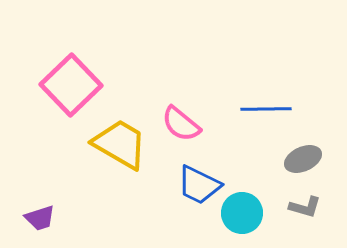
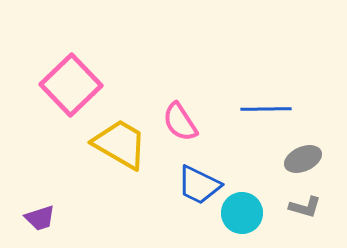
pink semicircle: moved 1 px left, 2 px up; rotated 18 degrees clockwise
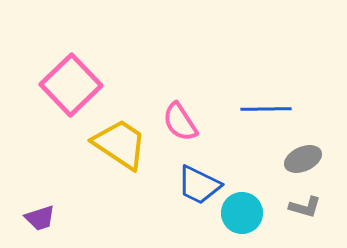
yellow trapezoid: rotated 4 degrees clockwise
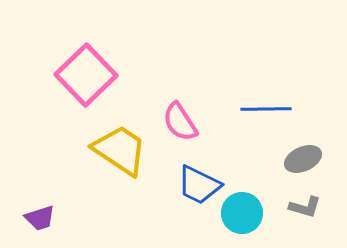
pink square: moved 15 px right, 10 px up
yellow trapezoid: moved 6 px down
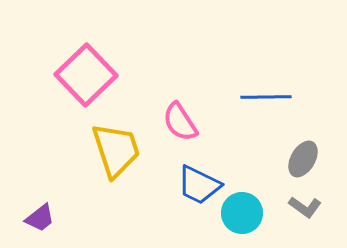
blue line: moved 12 px up
yellow trapezoid: moved 4 px left; rotated 38 degrees clockwise
gray ellipse: rotated 36 degrees counterclockwise
gray L-shape: rotated 20 degrees clockwise
purple trapezoid: rotated 20 degrees counterclockwise
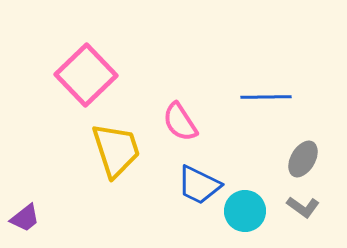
gray L-shape: moved 2 px left
cyan circle: moved 3 px right, 2 px up
purple trapezoid: moved 15 px left
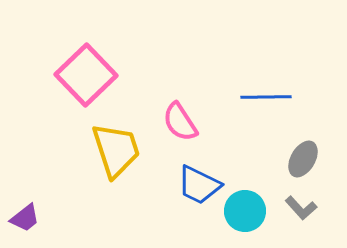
gray L-shape: moved 2 px left, 1 px down; rotated 12 degrees clockwise
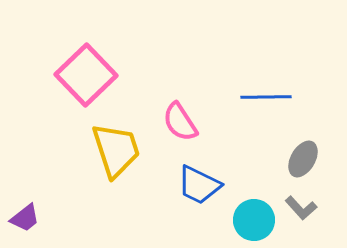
cyan circle: moved 9 px right, 9 px down
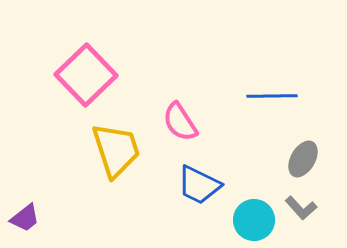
blue line: moved 6 px right, 1 px up
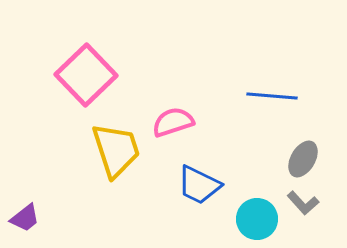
blue line: rotated 6 degrees clockwise
pink semicircle: moved 7 px left; rotated 105 degrees clockwise
gray L-shape: moved 2 px right, 5 px up
cyan circle: moved 3 px right, 1 px up
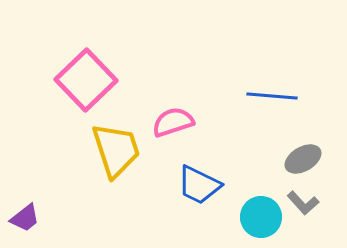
pink square: moved 5 px down
gray ellipse: rotated 30 degrees clockwise
cyan circle: moved 4 px right, 2 px up
